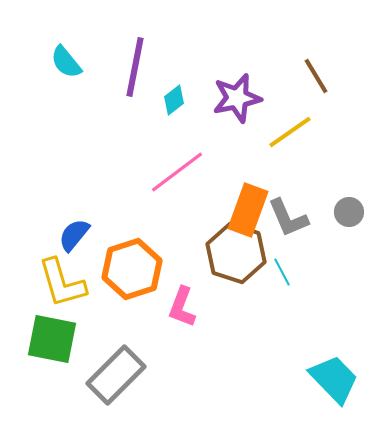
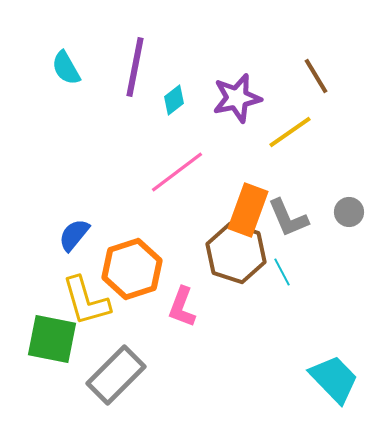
cyan semicircle: moved 6 px down; rotated 9 degrees clockwise
yellow L-shape: moved 24 px right, 18 px down
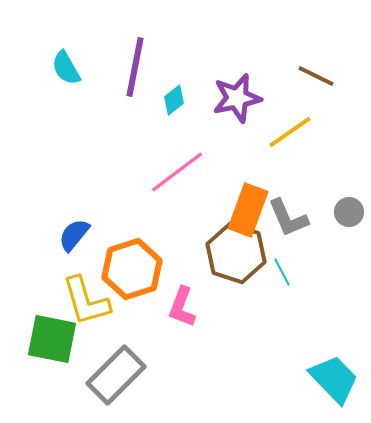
brown line: rotated 33 degrees counterclockwise
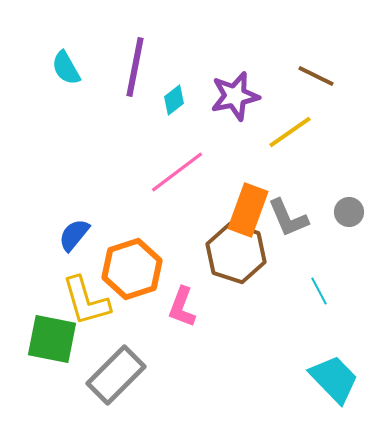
purple star: moved 2 px left, 2 px up
cyan line: moved 37 px right, 19 px down
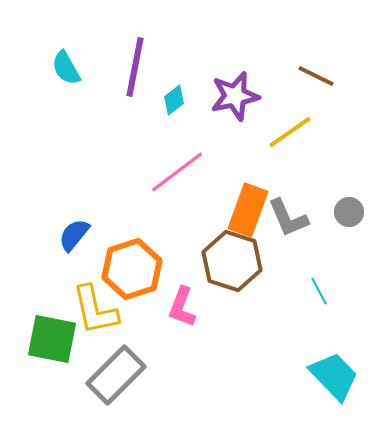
brown hexagon: moved 4 px left, 8 px down
yellow L-shape: moved 9 px right, 9 px down; rotated 4 degrees clockwise
cyan trapezoid: moved 3 px up
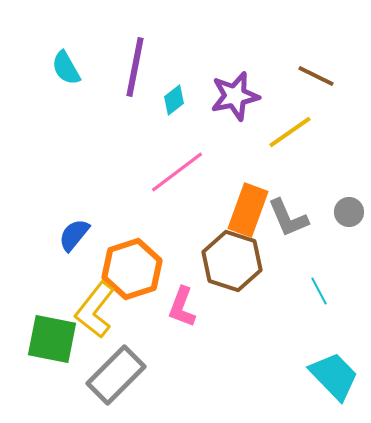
yellow L-shape: rotated 50 degrees clockwise
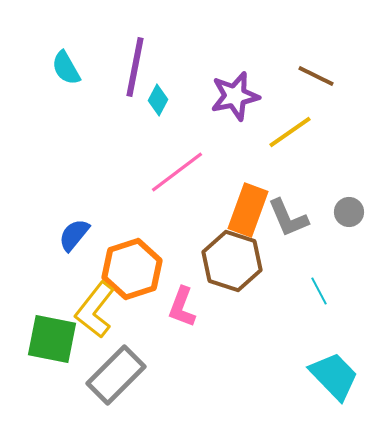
cyan diamond: moved 16 px left; rotated 24 degrees counterclockwise
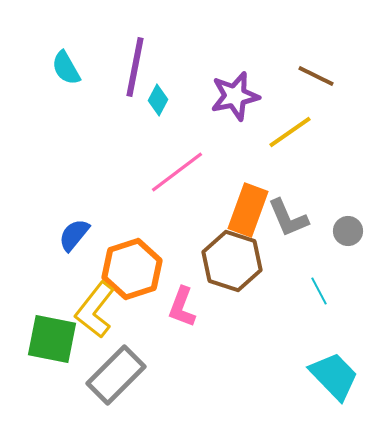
gray circle: moved 1 px left, 19 px down
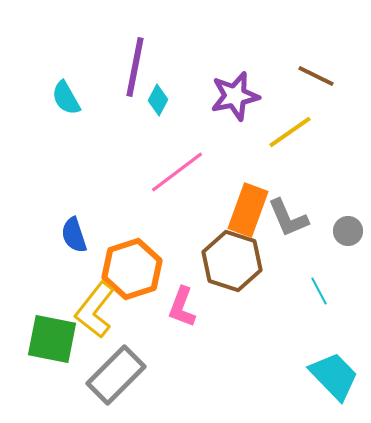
cyan semicircle: moved 30 px down
blue semicircle: rotated 57 degrees counterclockwise
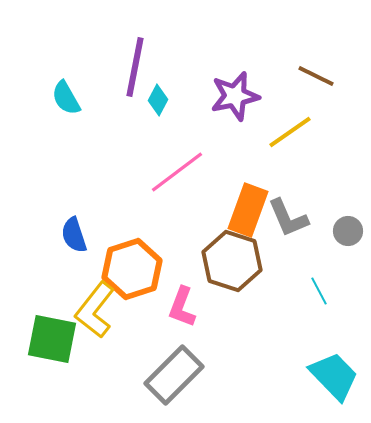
gray rectangle: moved 58 px right
